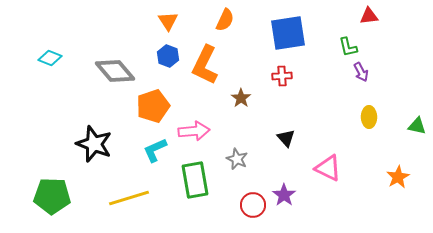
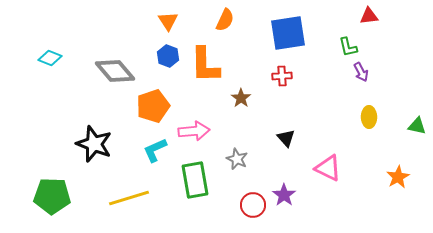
orange L-shape: rotated 27 degrees counterclockwise
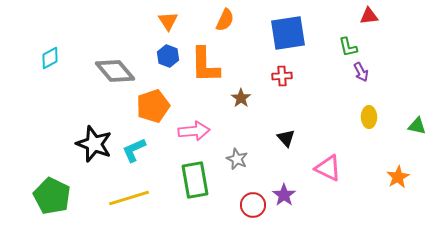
cyan diamond: rotated 50 degrees counterclockwise
cyan L-shape: moved 21 px left
green pentagon: rotated 24 degrees clockwise
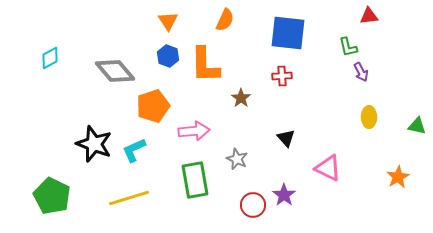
blue square: rotated 15 degrees clockwise
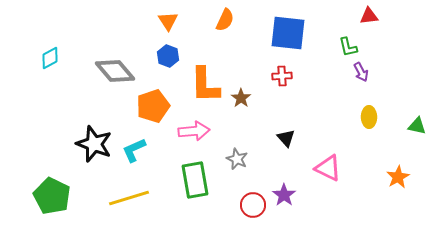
orange L-shape: moved 20 px down
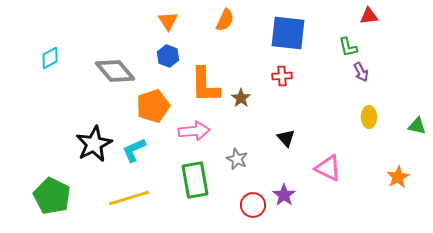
black star: rotated 24 degrees clockwise
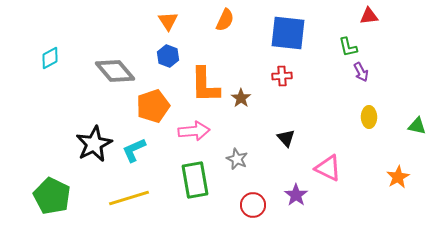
purple star: moved 12 px right
